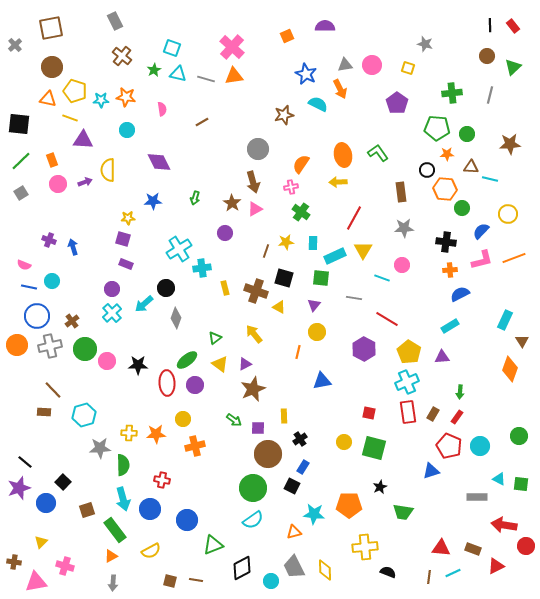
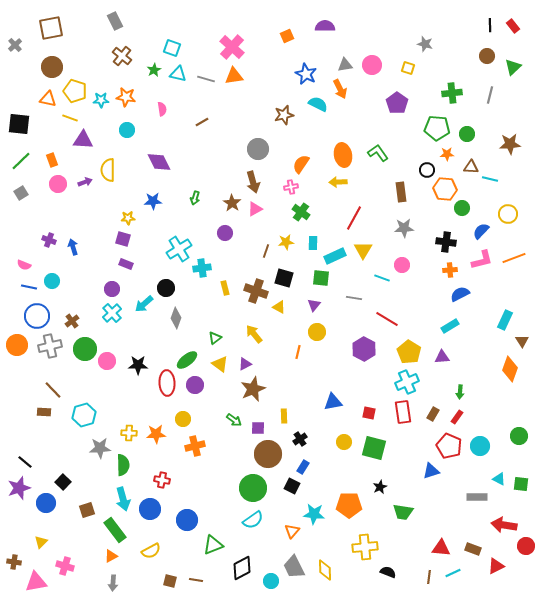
blue triangle at (322, 381): moved 11 px right, 21 px down
red rectangle at (408, 412): moved 5 px left
orange triangle at (294, 532): moved 2 px left, 1 px up; rotated 35 degrees counterclockwise
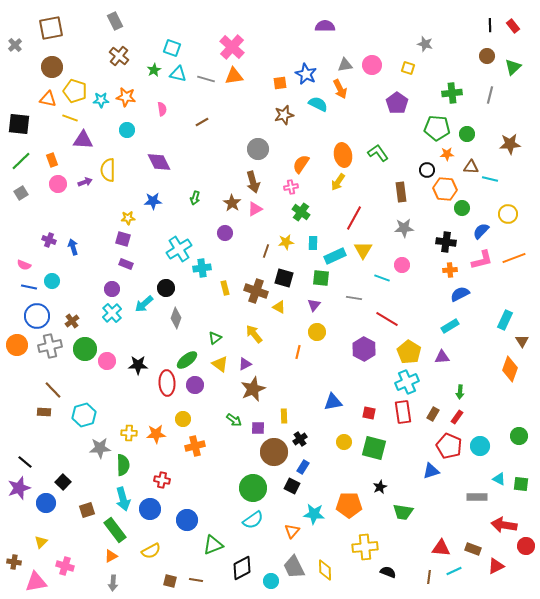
orange square at (287, 36): moved 7 px left, 47 px down; rotated 16 degrees clockwise
brown cross at (122, 56): moved 3 px left
yellow arrow at (338, 182): rotated 54 degrees counterclockwise
brown circle at (268, 454): moved 6 px right, 2 px up
cyan line at (453, 573): moved 1 px right, 2 px up
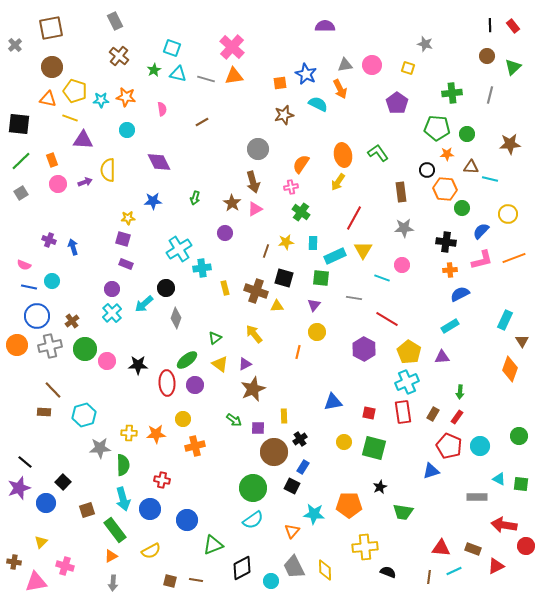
yellow triangle at (279, 307): moved 2 px left, 1 px up; rotated 32 degrees counterclockwise
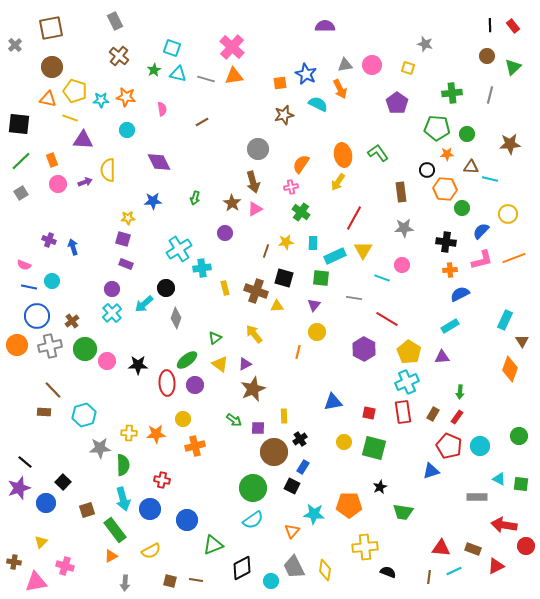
yellow diamond at (325, 570): rotated 10 degrees clockwise
gray arrow at (113, 583): moved 12 px right
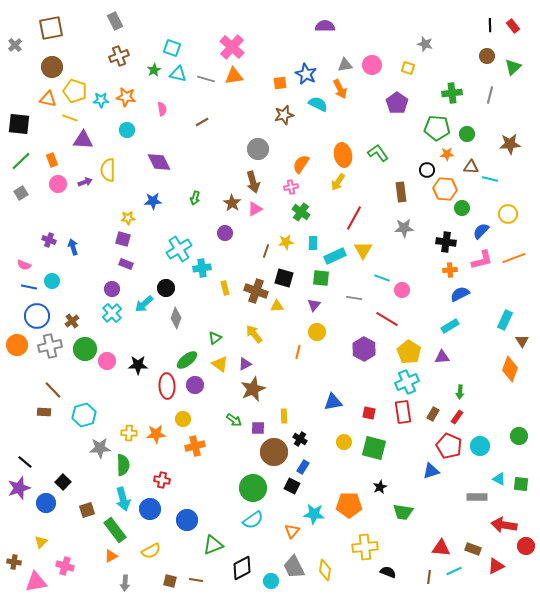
brown cross at (119, 56): rotated 30 degrees clockwise
pink circle at (402, 265): moved 25 px down
red ellipse at (167, 383): moved 3 px down
black cross at (300, 439): rotated 24 degrees counterclockwise
